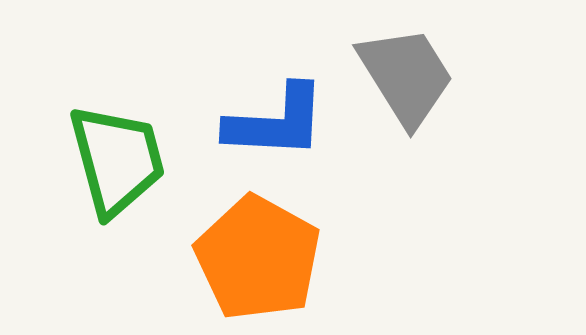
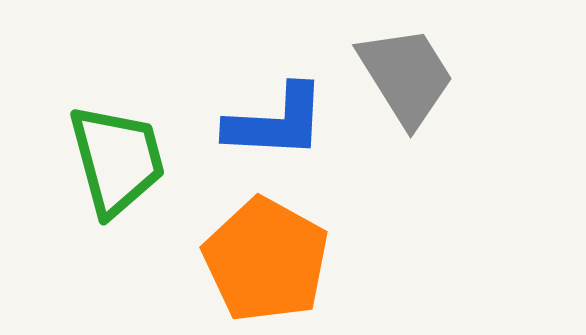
orange pentagon: moved 8 px right, 2 px down
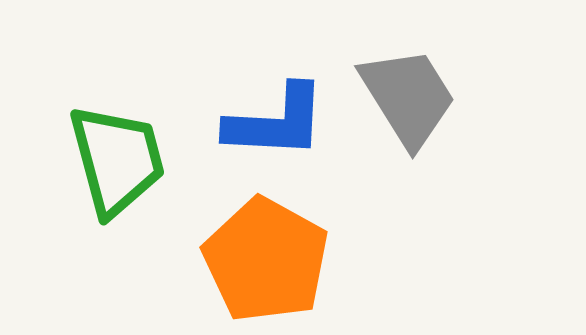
gray trapezoid: moved 2 px right, 21 px down
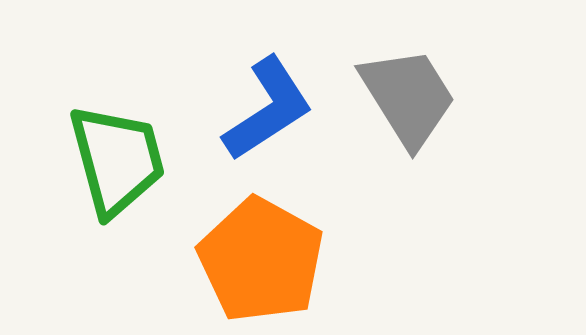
blue L-shape: moved 8 px left, 13 px up; rotated 36 degrees counterclockwise
orange pentagon: moved 5 px left
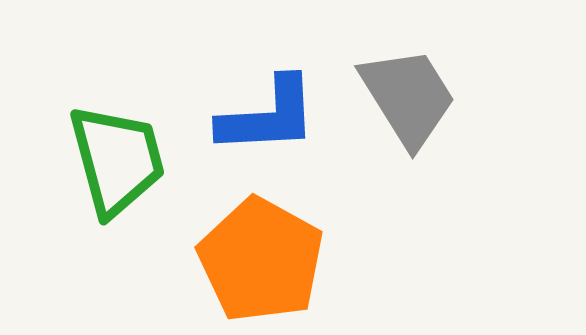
blue L-shape: moved 7 px down; rotated 30 degrees clockwise
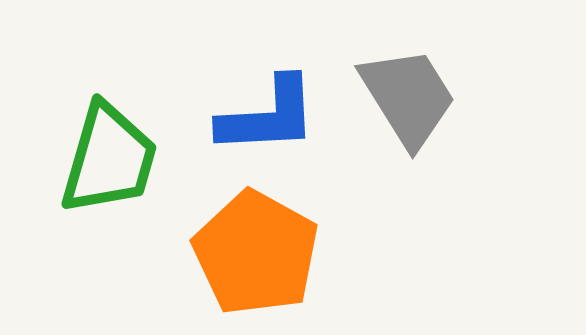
green trapezoid: moved 8 px left, 1 px up; rotated 31 degrees clockwise
orange pentagon: moved 5 px left, 7 px up
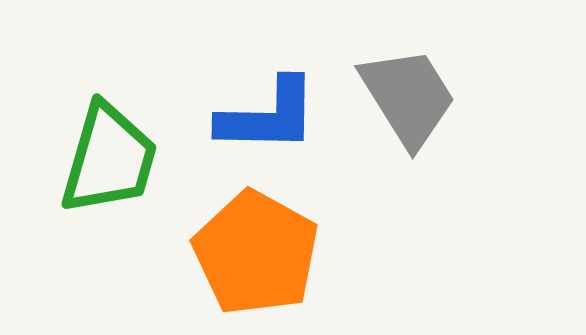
blue L-shape: rotated 4 degrees clockwise
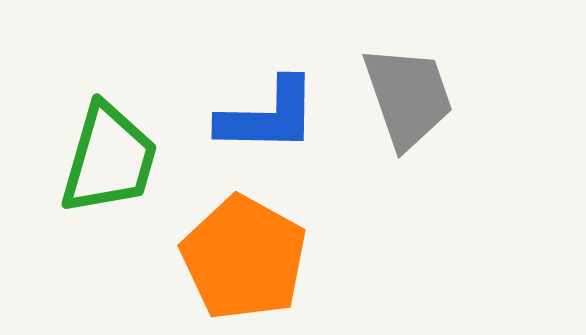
gray trapezoid: rotated 13 degrees clockwise
orange pentagon: moved 12 px left, 5 px down
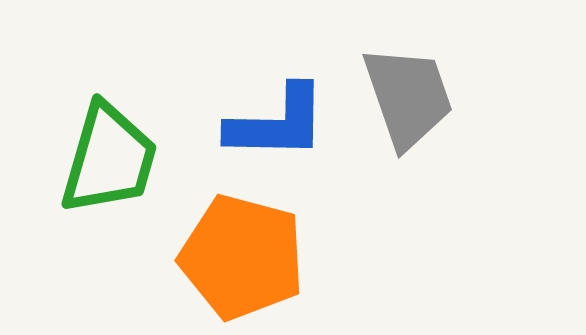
blue L-shape: moved 9 px right, 7 px down
orange pentagon: moved 2 px left, 1 px up; rotated 14 degrees counterclockwise
